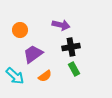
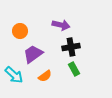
orange circle: moved 1 px down
cyan arrow: moved 1 px left, 1 px up
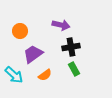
orange semicircle: moved 1 px up
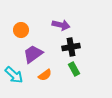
orange circle: moved 1 px right, 1 px up
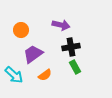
green rectangle: moved 1 px right, 2 px up
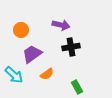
purple trapezoid: moved 1 px left
green rectangle: moved 2 px right, 20 px down
orange semicircle: moved 2 px right, 1 px up
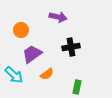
purple arrow: moved 3 px left, 8 px up
green rectangle: rotated 40 degrees clockwise
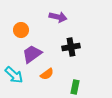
green rectangle: moved 2 px left
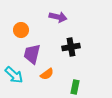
purple trapezoid: rotated 40 degrees counterclockwise
